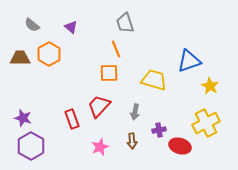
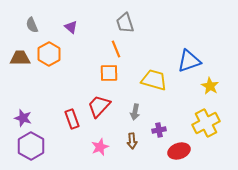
gray semicircle: rotated 28 degrees clockwise
red ellipse: moved 1 px left, 5 px down; rotated 35 degrees counterclockwise
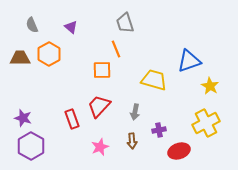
orange square: moved 7 px left, 3 px up
